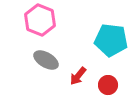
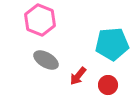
cyan pentagon: moved 1 px right, 4 px down; rotated 12 degrees counterclockwise
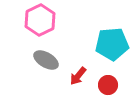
pink hexagon: rotated 12 degrees clockwise
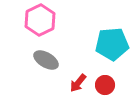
red arrow: moved 7 px down
red circle: moved 3 px left
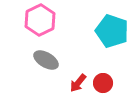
cyan pentagon: moved 13 px up; rotated 24 degrees clockwise
red circle: moved 2 px left, 2 px up
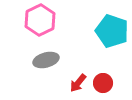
gray ellipse: rotated 45 degrees counterclockwise
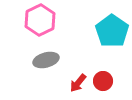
cyan pentagon: rotated 16 degrees clockwise
red circle: moved 2 px up
